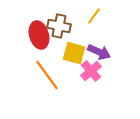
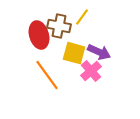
yellow line: moved 12 px left, 1 px down
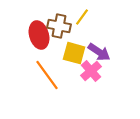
purple arrow: rotated 10 degrees clockwise
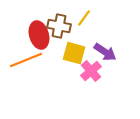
yellow line: moved 2 px right, 1 px down
purple arrow: moved 6 px right
orange line: moved 21 px left, 15 px up; rotated 76 degrees counterclockwise
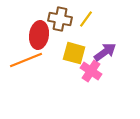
yellow line: moved 2 px right, 1 px down
brown cross: moved 1 px right, 7 px up
red ellipse: rotated 24 degrees clockwise
purple arrow: rotated 70 degrees counterclockwise
pink cross: rotated 15 degrees counterclockwise
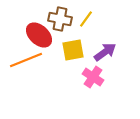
red ellipse: rotated 56 degrees counterclockwise
yellow square: moved 1 px left, 3 px up; rotated 25 degrees counterclockwise
pink cross: moved 2 px right, 6 px down
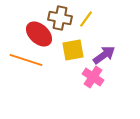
brown cross: moved 1 px up
red ellipse: moved 1 px up
purple arrow: moved 1 px left, 3 px down
orange line: rotated 40 degrees clockwise
